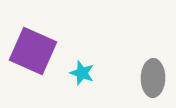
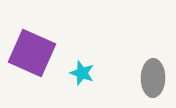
purple square: moved 1 px left, 2 px down
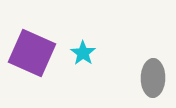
cyan star: moved 1 px right, 20 px up; rotated 15 degrees clockwise
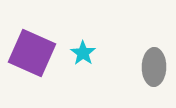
gray ellipse: moved 1 px right, 11 px up
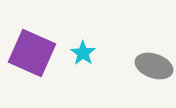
gray ellipse: moved 1 px up; rotated 72 degrees counterclockwise
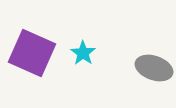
gray ellipse: moved 2 px down
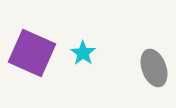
gray ellipse: rotated 51 degrees clockwise
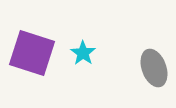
purple square: rotated 6 degrees counterclockwise
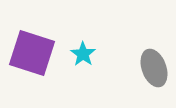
cyan star: moved 1 px down
